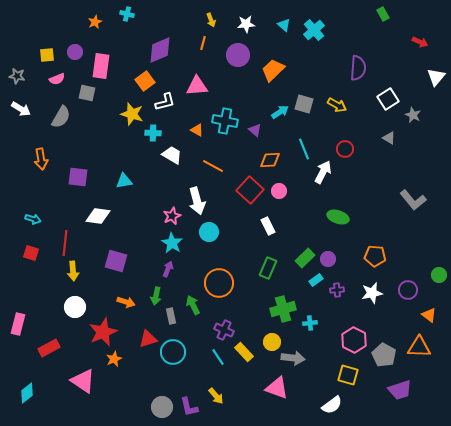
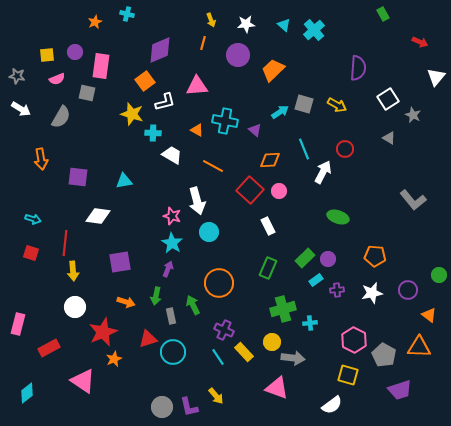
pink star at (172, 216): rotated 30 degrees counterclockwise
purple square at (116, 261): moved 4 px right, 1 px down; rotated 25 degrees counterclockwise
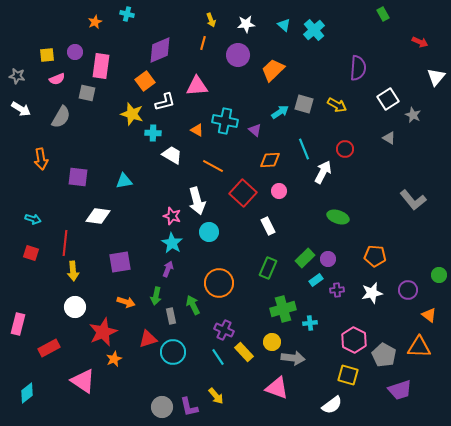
red square at (250, 190): moved 7 px left, 3 px down
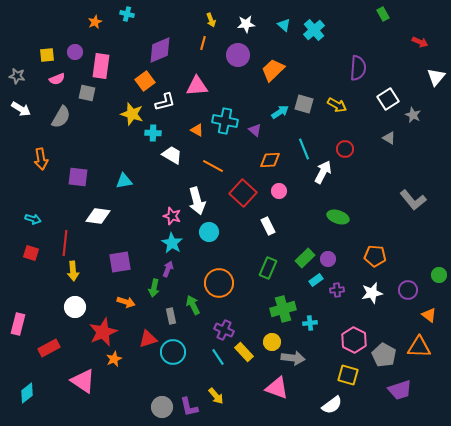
green arrow at (156, 296): moved 2 px left, 8 px up
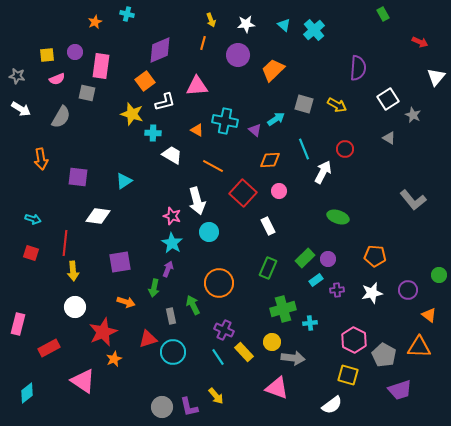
cyan arrow at (280, 112): moved 4 px left, 7 px down
cyan triangle at (124, 181): rotated 24 degrees counterclockwise
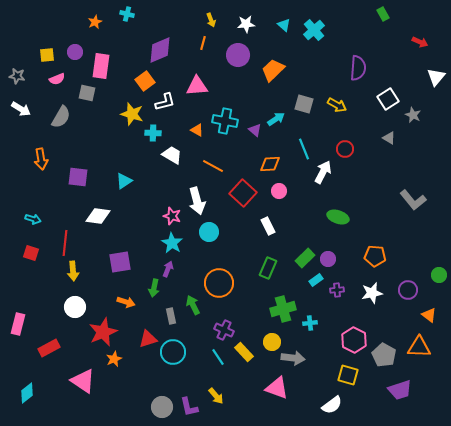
orange diamond at (270, 160): moved 4 px down
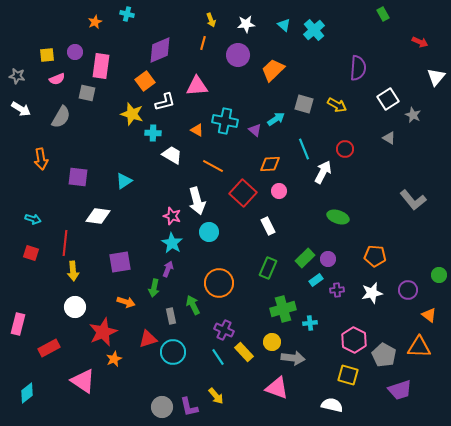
white semicircle at (332, 405): rotated 130 degrees counterclockwise
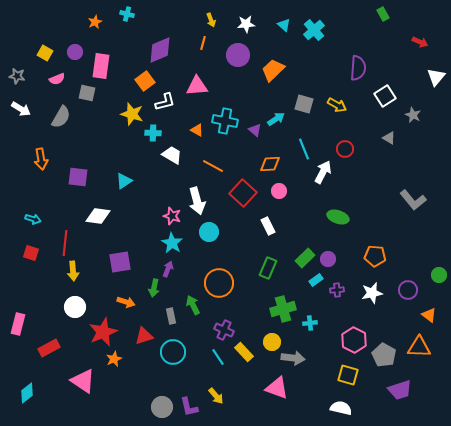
yellow square at (47, 55): moved 2 px left, 2 px up; rotated 35 degrees clockwise
white square at (388, 99): moved 3 px left, 3 px up
red triangle at (148, 339): moved 4 px left, 3 px up
white semicircle at (332, 405): moved 9 px right, 3 px down
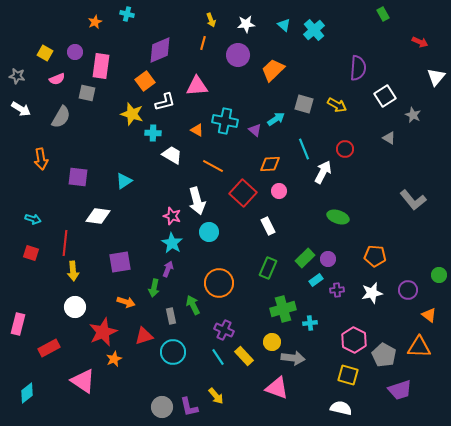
yellow rectangle at (244, 352): moved 4 px down
